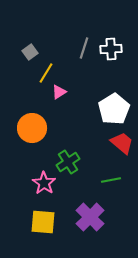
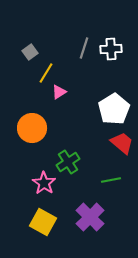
yellow square: rotated 24 degrees clockwise
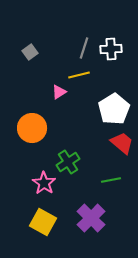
yellow line: moved 33 px right, 2 px down; rotated 45 degrees clockwise
purple cross: moved 1 px right, 1 px down
